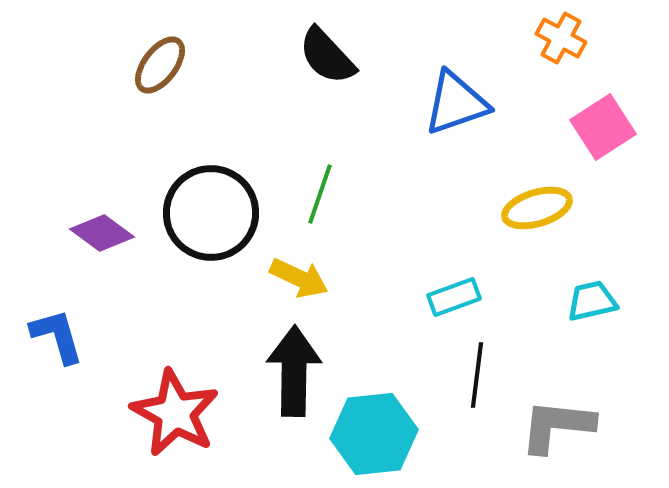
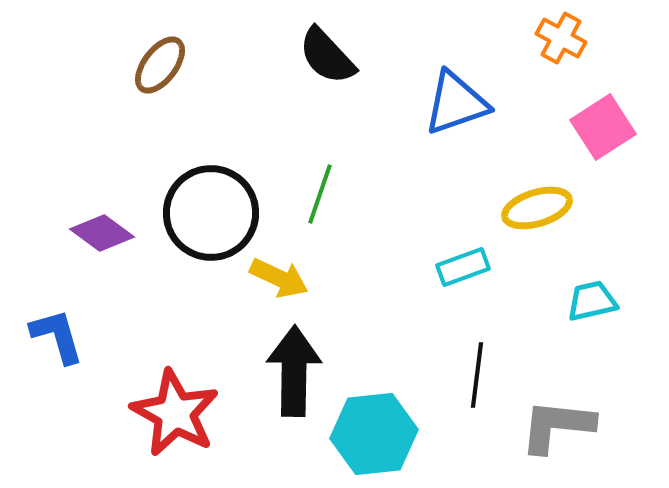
yellow arrow: moved 20 px left
cyan rectangle: moved 9 px right, 30 px up
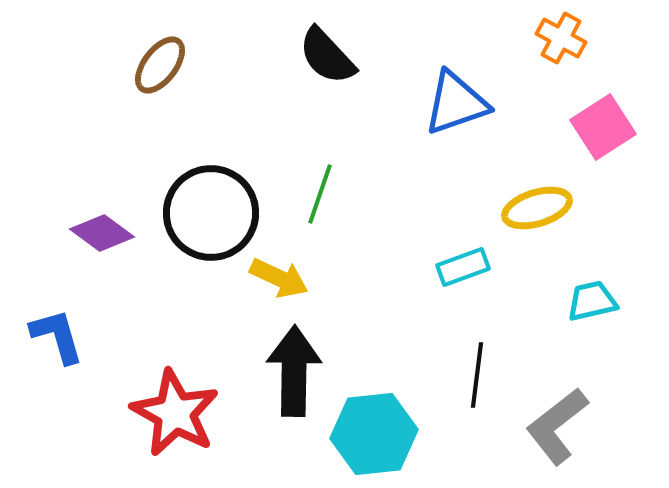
gray L-shape: rotated 44 degrees counterclockwise
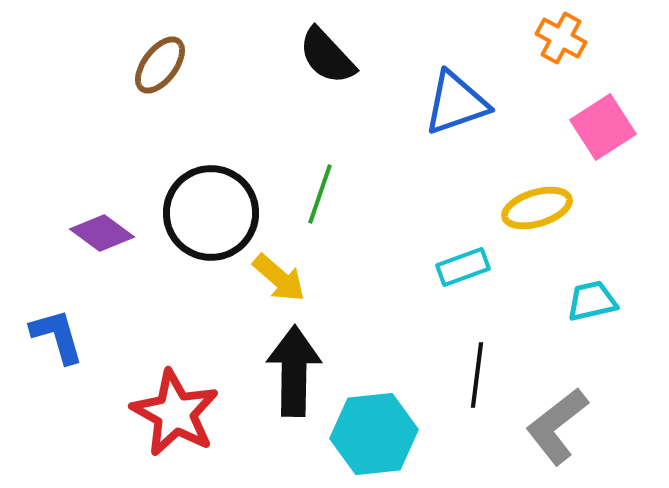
yellow arrow: rotated 16 degrees clockwise
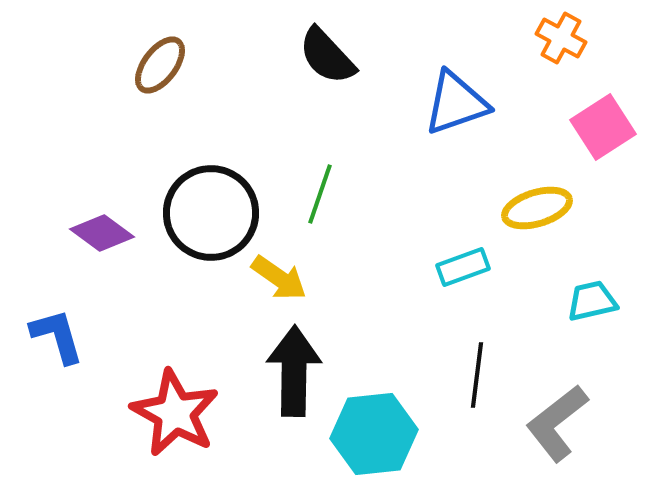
yellow arrow: rotated 6 degrees counterclockwise
gray L-shape: moved 3 px up
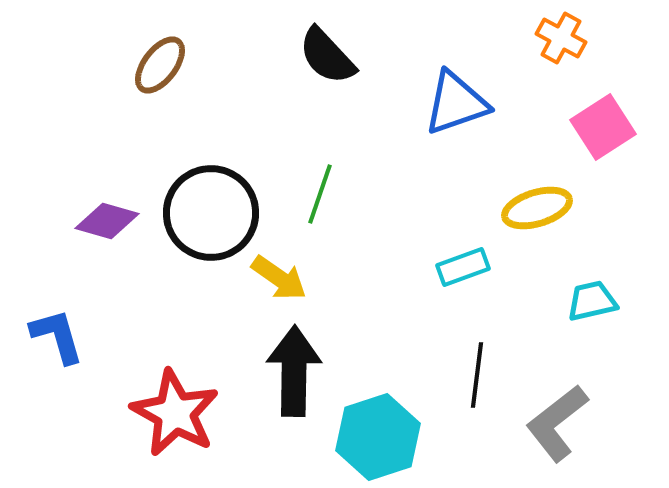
purple diamond: moved 5 px right, 12 px up; rotated 20 degrees counterclockwise
cyan hexagon: moved 4 px right, 3 px down; rotated 12 degrees counterclockwise
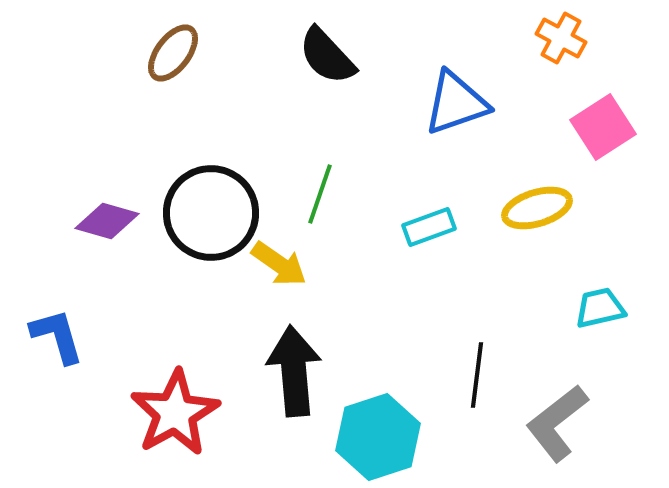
brown ellipse: moved 13 px right, 12 px up
cyan rectangle: moved 34 px left, 40 px up
yellow arrow: moved 14 px up
cyan trapezoid: moved 8 px right, 7 px down
black arrow: rotated 6 degrees counterclockwise
red star: rotated 14 degrees clockwise
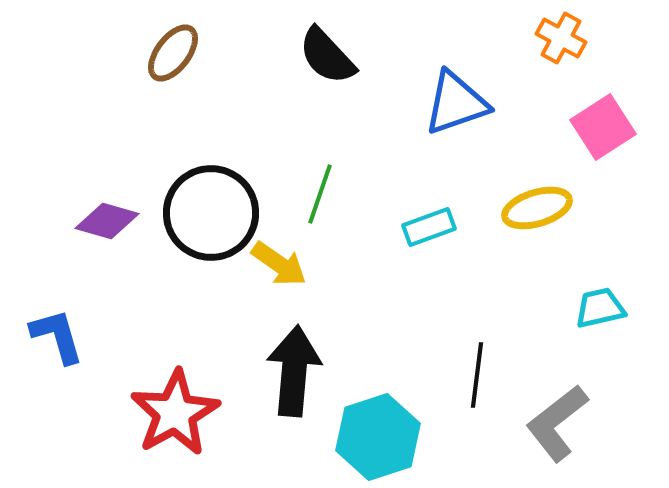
black arrow: rotated 10 degrees clockwise
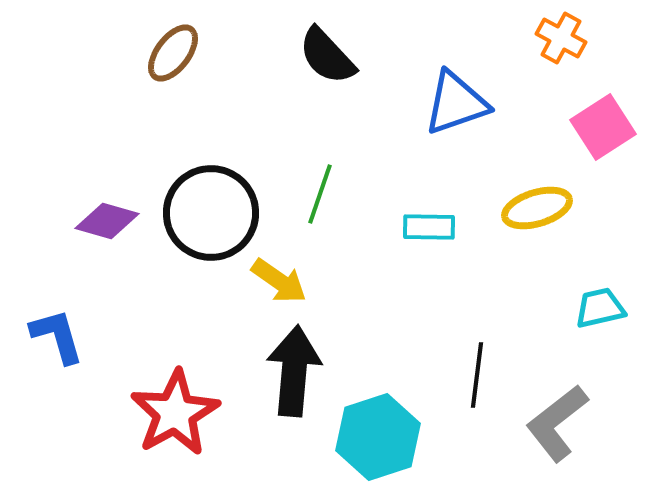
cyan rectangle: rotated 21 degrees clockwise
yellow arrow: moved 17 px down
